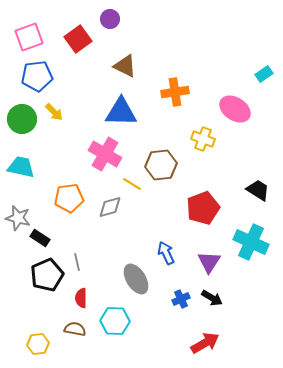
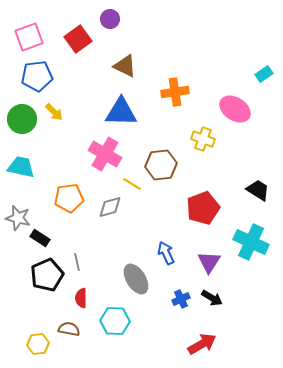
brown semicircle: moved 6 px left
red arrow: moved 3 px left, 1 px down
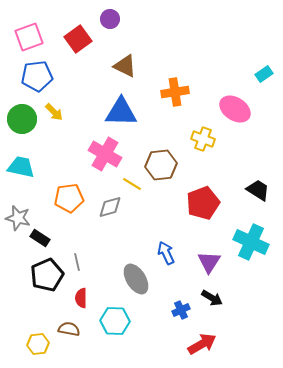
red pentagon: moved 5 px up
blue cross: moved 11 px down
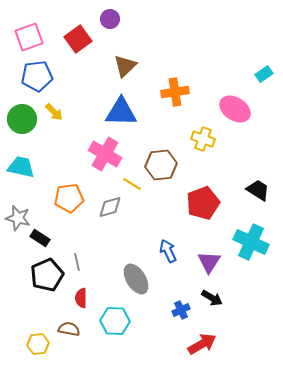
brown triangle: rotated 50 degrees clockwise
blue arrow: moved 2 px right, 2 px up
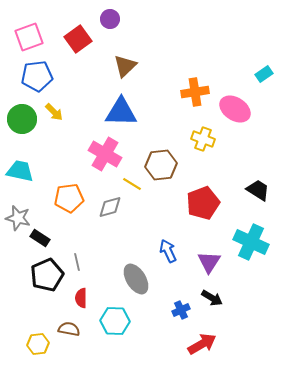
orange cross: moved 20 px right
cyan trapezoid: moved 1 px left, 4 px down
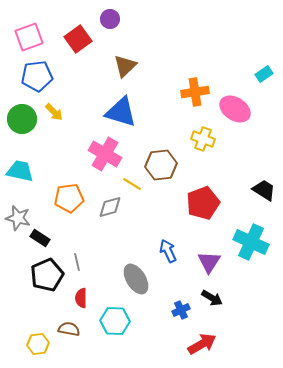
blue triangle: rotated 16 degrees clockwise
black trapezoid: moved 6 px right
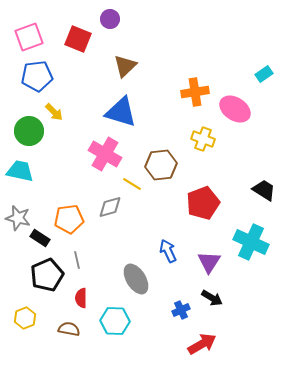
red square: rotated 32 degrees counterclockwise
green circle: moved 7 px right, 12 px down
orange pentagon: moved 21 px down
gray line: moved 2 px up
yellow hexagon: moved 13 px left, 26 px up; rotated 15 degrees counterclockwise
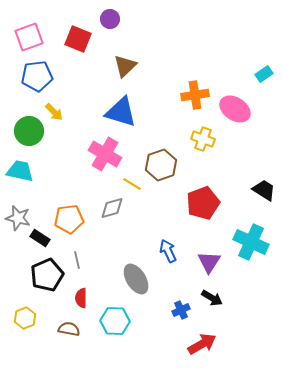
orange cross: moved 3 px down
brown hexagon: rotated 12 degrees counterclockwise
gray diamond: moved 2 px right, 1 px down
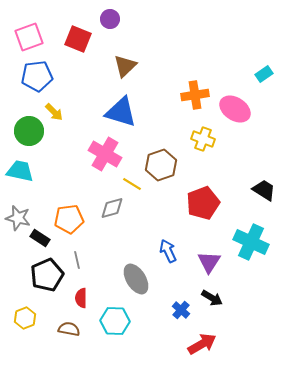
blue cross: rotated 24 degrees counterclockwise
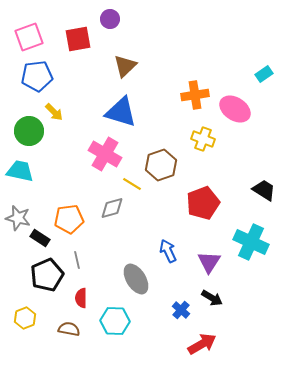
red square: rotated 32 degrees counterclockwise
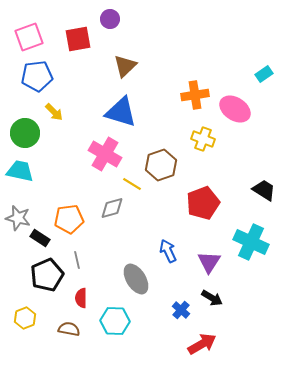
green circle: moved 4 px left, 2 px down
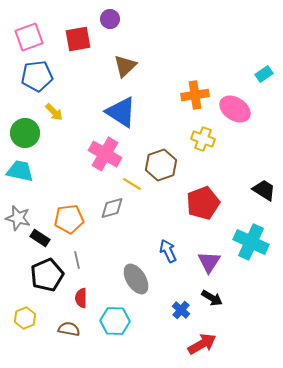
blue triangle: rotated 16 degrees clockwise
